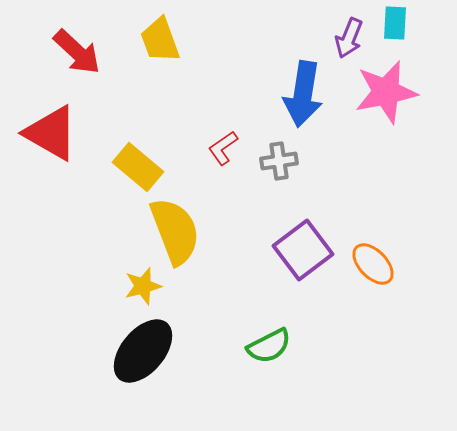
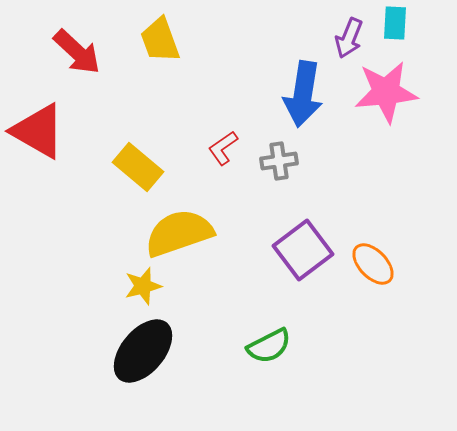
pink star: rotated 6 degrees clockwise
red triangle: moved 13 px left, 2 px up
yellow semicircle: moved 4 px right, 2 px down; rotated 88 degrees counterclockwise
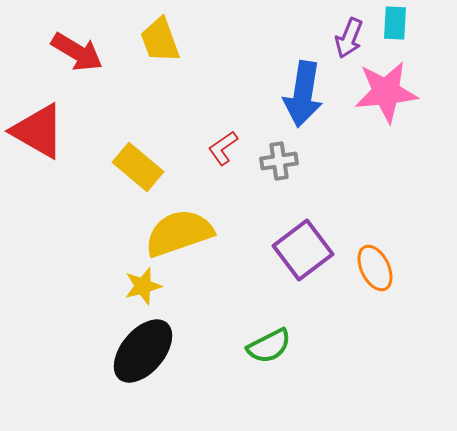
red arrow: rotated 12 degrees counterclockwise
orange ellipse: moved 2 px right, 4 px down; rotated 18 degrees clockwise
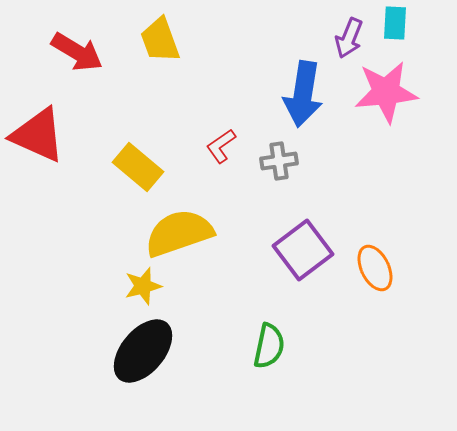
red triangle: moved 4 px down; rotated 6 degrees counterclockwise
red L-shape: moved 2 px left, 2 px up
green semicircle: rotated 51 degrees counterclockwise
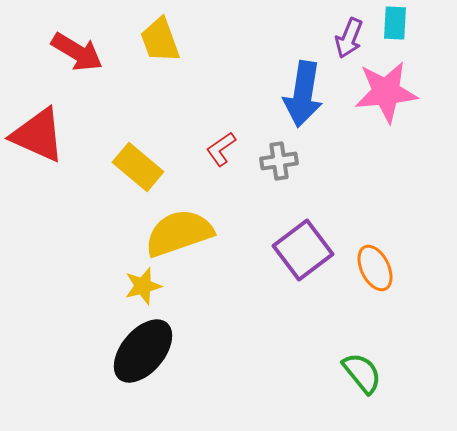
red L-shape: moved 3 px down
green semicircle: moved 93 px right, 27 px down; rotated 51 degrees counterclockwise
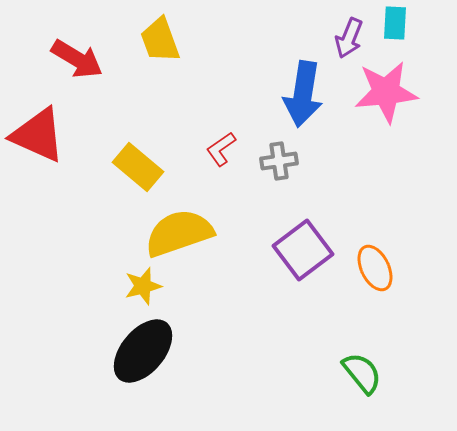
red arrow: moved 7 px down
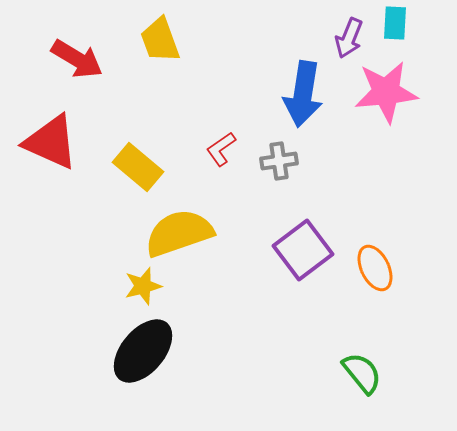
red triangle: moved 13 px right, 7 px down
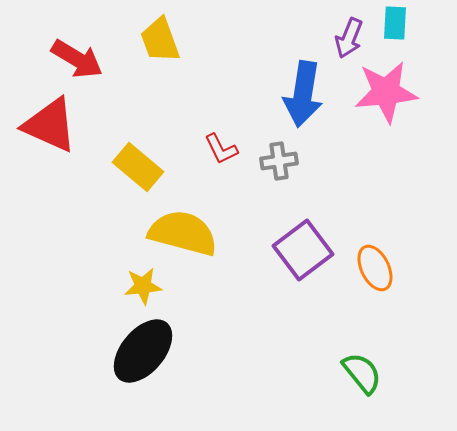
red triangle: moved 1 px left, 17 px up
red L-shape: rotated 81 degrees counterclockwise
yellow semicircle: moved 4 px right; rotated 34 degrees clockwise
yellow star: rotated 9 degrees clockwise
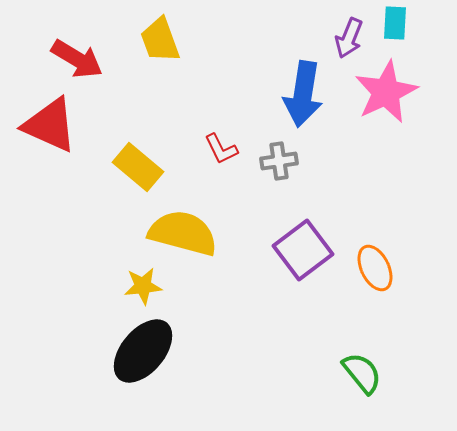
pink star: rotated 20 degrees counterclockwise
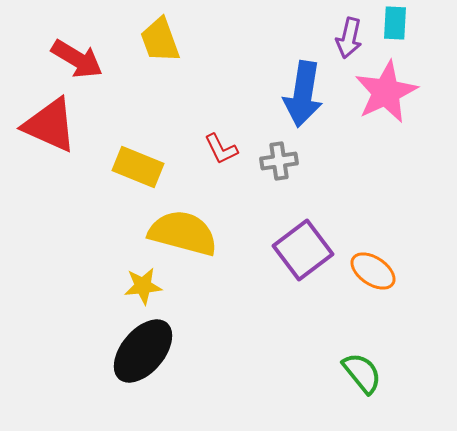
purple arrow: rotated 9 degrees counterclockwise
yellow rectangle: rotated 18 degrees counterclockwise
orange ellipse: moved 2 px left, 3 px down; rotated 30 degrees counterclockwise
